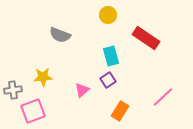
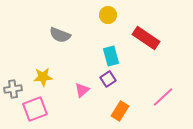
purple square: moved 1 px up
gray cross: moved 1 px up
pink square: moved 2 px right, 2 px up
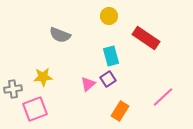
yellow circle: moved 1 px right, 1 px down
pink triangle: moved 6 px right, 6 px up
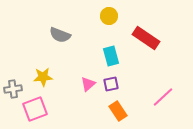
purple square: moved 3 px right, 5 px down; rotated 21 degrees clockwise
orange rectangle: moved 2 px left; rotated 66 degrees counterclockwise
